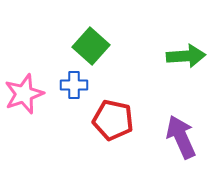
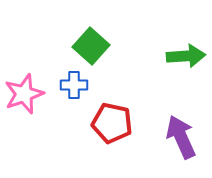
red pentagon: moved 1 px left, 3 px down
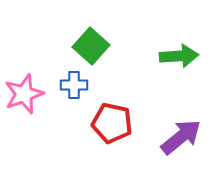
green arrow: moved 7 px left
purple arrow: rotated 75 degrees clockwise
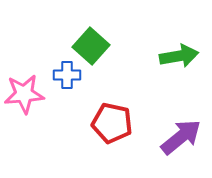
green arrow: rotated 6 degrees counterclockwise
blue cross: moved 7 px left, 10 px up
pink star: rotated 15 degrees clockwise
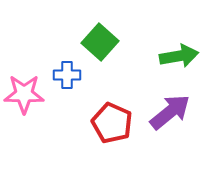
green square: moved 9 px right, 4 px up
pink star: rotated 6 degrees clockwise
red pentagon: rotated 12 degrees clockwise
purple arrow: moved 11 px left, 25 px up
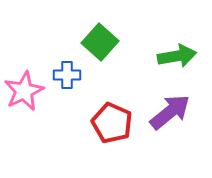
green arrow: moved 2 px left
pink star: moved 3 px up; rotated 27 degrees counterclockwise
